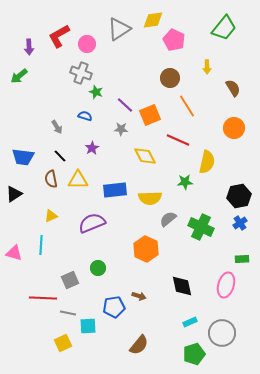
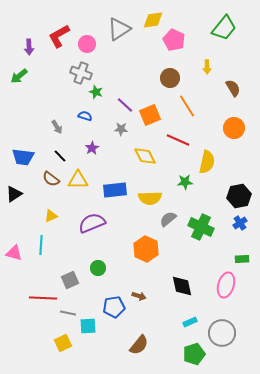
brown semicircle at (51, 179): rotated 42 degrees counterclockwise
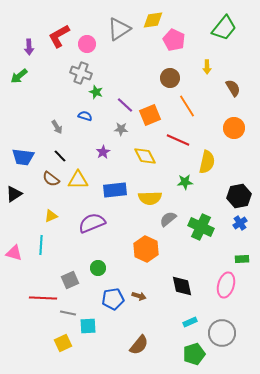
purple star at (92, 148): moved 11 px right, 4 px down
blue pentagon at (114, 307): moved 1 px left, 8 px up
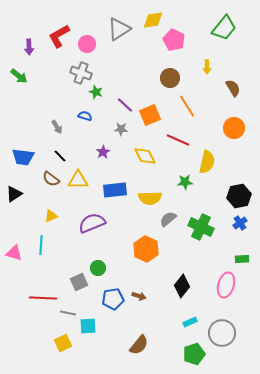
green arrow at (19, 76): rotated 102 degrees counterclockwise
gray square at (70, 280): moved 9 px right, 2 px down
black diamond at (182, 286): rotated 50 degrees clockwise
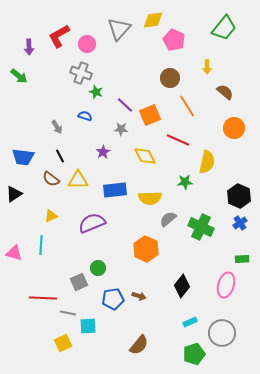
gray triangle at (119, 29): rotated 15 degrees counterclockwise
brown semicircle at (233, 88): moved 8 px left, 4 px down; rotated 18 degrees counterclockwise
black line at (60, 156): rotated 16 degrees clockwise
black hexagon at (239, 196): rotated 25 degrees counterclockwise
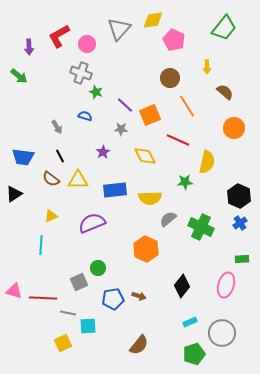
pink triangle at (14, 253): moved 38 px down
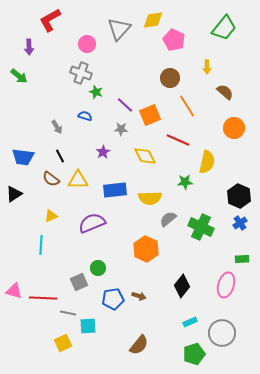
red L-shape at (59, 36): moved 9 px left, 16 px up
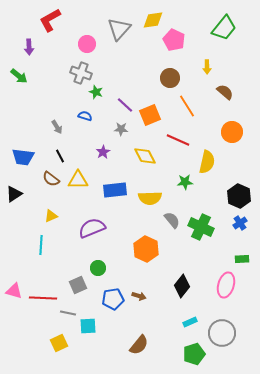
orange circle at (234, 128): moved 2 px left, 4 px down
gray semicircle at (168, 219): moved 4 px right, 1 px down; rotated 90 degrees clockwise
purple semicircle at (92, 223): moved 5 px down
gray square at (79, 282): moved 1 px left, 3 px down
yellow square at (63, 343): moved 4 px left
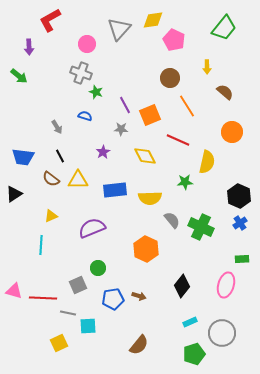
purple line at (125, 105): rotated 18 degrees clockwise
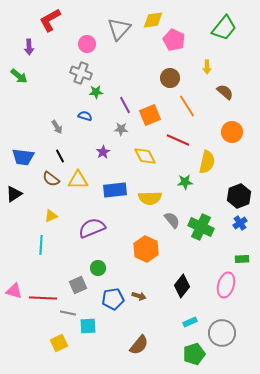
green star at (96, 92): rotated 24 degrees counterclockwise
black hexagon at (239, 196): rotated 15 degrees clockwise
